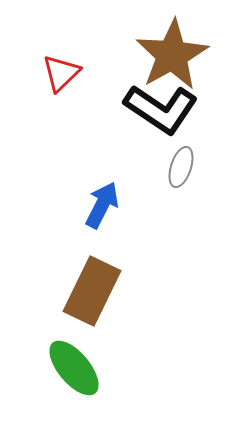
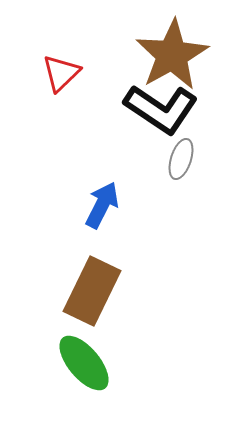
gray ellipse: moved 8 px up
green ellipse: moved 10 px right, 5 px up
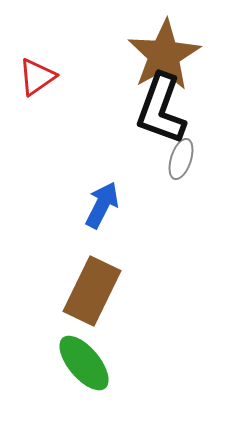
brown star: moved 8 px left
red triangle: moved 24 px left, 4 px down; rotated 9 degrees clockwise
black L-shape: rotated 76 degrees clockwise
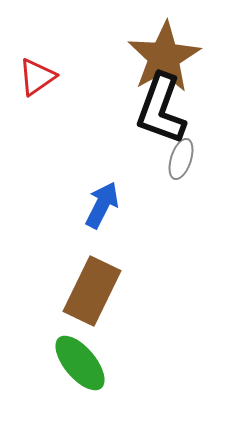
brown star: moved 2 px down
green ellipse: moved 4 px left
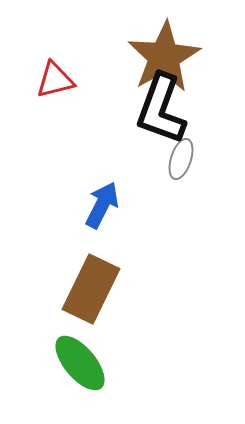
red triangle: moved 18 px right, 3 px down; rotated 21 degrees clockwise
brown rectangle: moved 1 px left, 2 px up
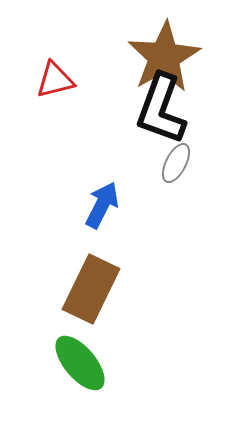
gray ellipse: moved 5 px left, 4 px down; rotated 9 degrees clockwise
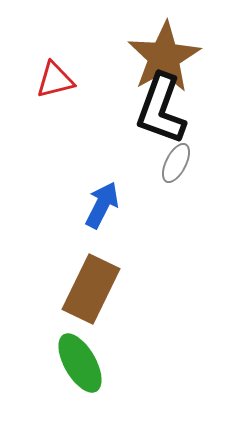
green ellipse: rotated 10 degrees clockwise
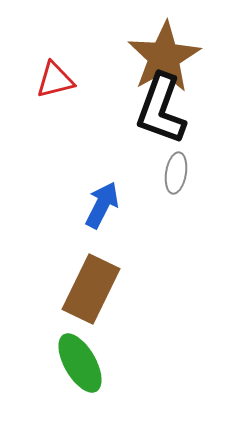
gray ellipse: moved 10 px down; rotated 18 degrees counterclockwise
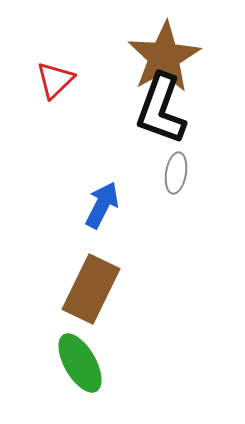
red triangle: rotated 30 degrees counterclockwise
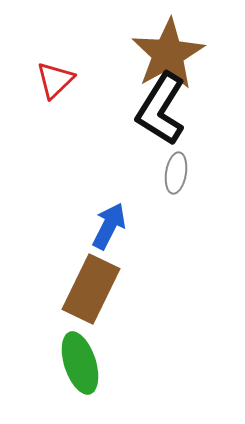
brown star: moved 4 px right, 3 px up
black L-shape: rotated 12 degrees clockwise
blue arrow: moved 7 px right, 21 px down
green ellipse: rotated 12 degrees clockwise
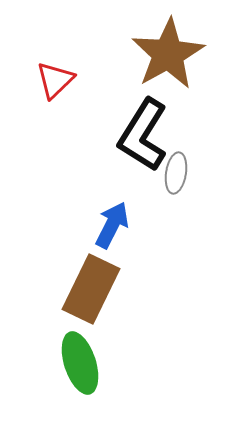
black L-shape: moved 18 px left, 26 px down
blue arrow: moved 3 px right, 1 px up
